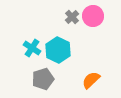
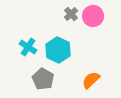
gray cross: moved 1 px left, 3 px up
cyan cross: moved 4 px left, 1 px up
gray pentagon: rotated 25 degrees counterclockwise
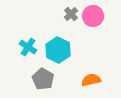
orange semicircle: rotated 30 degrees clockwise
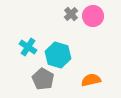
cyan hexagon: moved 5 px down; rotated 10 degrees counterclockwise
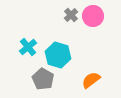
gray cross: moved 1 px down
cyan cross: rotated 18 degrees clockwise
orange semicircle: rotated 24 degrees counterclockwise
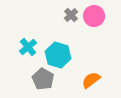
pink circle: moved 1 px right
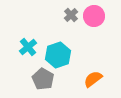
cyan hexagon: rotated 25 degrees clockwise
orange semicircle: moved 2 px right, 1 px up
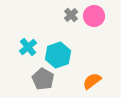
orange semicircle: moved 1 px left, 2 px down
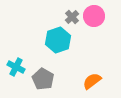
gray cross: moved 1 px right, 2 px down
cyan cross: moved 12 px left, 20 px down; rotated 24 degrees counterclockwise
cyan hexagon: moved 15 px up
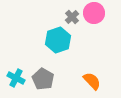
pink circle: moved 3 px up
cyan cross: moved 11 px down
orange semicircle: rotated 84 degrees clockwise
